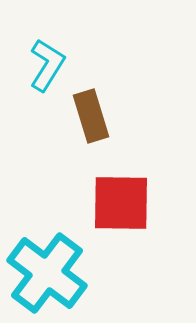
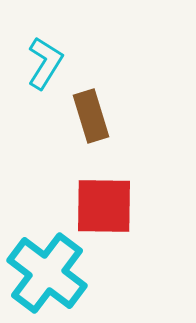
cyan L-shape: moved 2 px left, 2 px up
red square: moved 17 px left, 3 px down
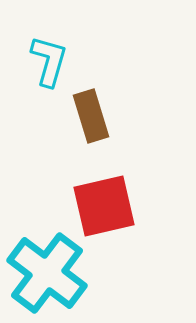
cyan L-shape: moved 4 px right, 2 px up; rotated 16 degrees counterclockwise
red square: rotated 14 degrees counterclockwise
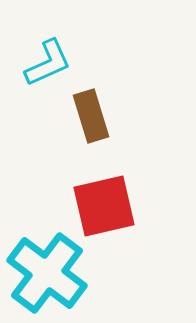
cyan L-shape: moved 1 px left, 2 px down; rotated 50 degrees clockwise
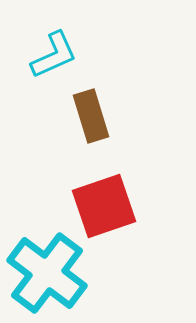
cyan L-shape: moved 6 px right, 8 px up
red square: rotated 6 degrees counterclockwise
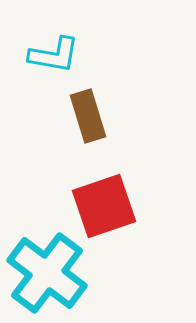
cyan L-shape: rotated 34 degrees clockwise
brown rectangle: moved 3 px left
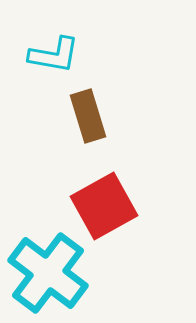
red square: rotated 10 degrees counterclockwise
cyan cross: moved 1 px right
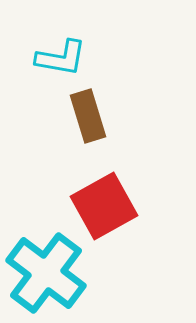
cyan L-shape: moved 7 px right, 3 px down
cyan cross: moved 2 px left
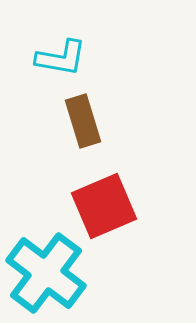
brown rectangle: moved 5 px left, 5 px down
red square: rotated 6 degrees clockwise
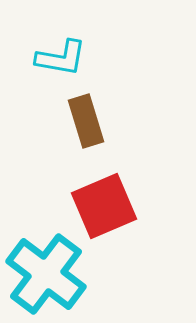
brown rectangle: moved 3 px right
cyan cross: moved 1 px down
